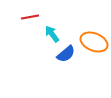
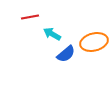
cyan arrow: rotated 24 degrees counterclockwise
orange ellipse: rotated 36 degrees counterclockwise
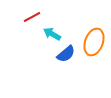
red line: moved 2 px right; rotated 18 degrees counterclockwise
orange ellipse: rotated 56 degrees counterclockwise
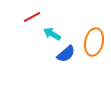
orange ellipse: rotated 8 degrees counterclockwise
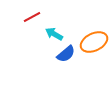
cyan arrow: moved 2 px right
orange ellipse: rotated 52 degrees clockwise
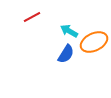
cyan arrow: moved 15 px right, 3 px up
blue semicircle: rotated 18 degrees counterclockwise
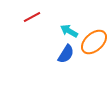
orange ellipse: rotated 16 degrees counterclockwise
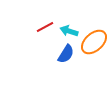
red line: moved 13 px right, 10 px down
cyan arrow: rotated 12 degrees counterclockwise
